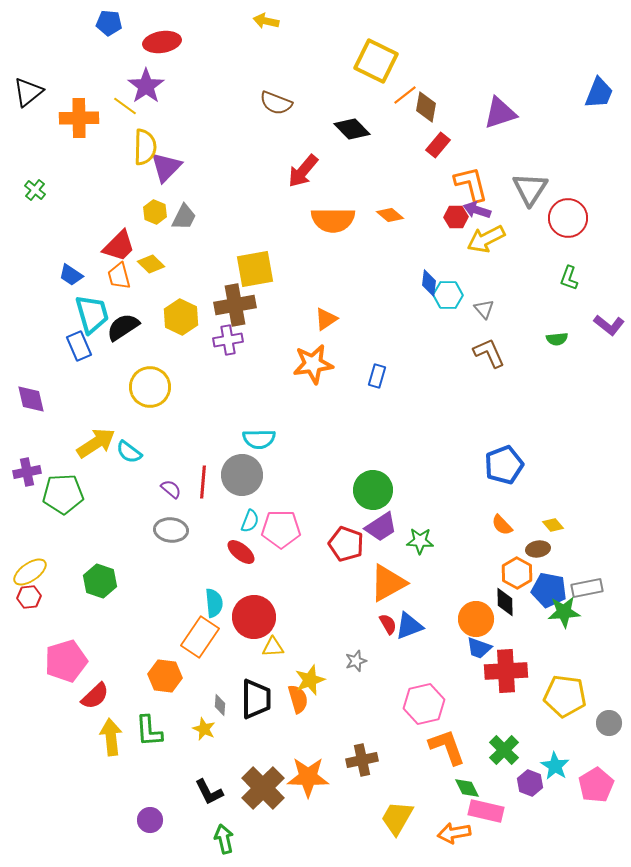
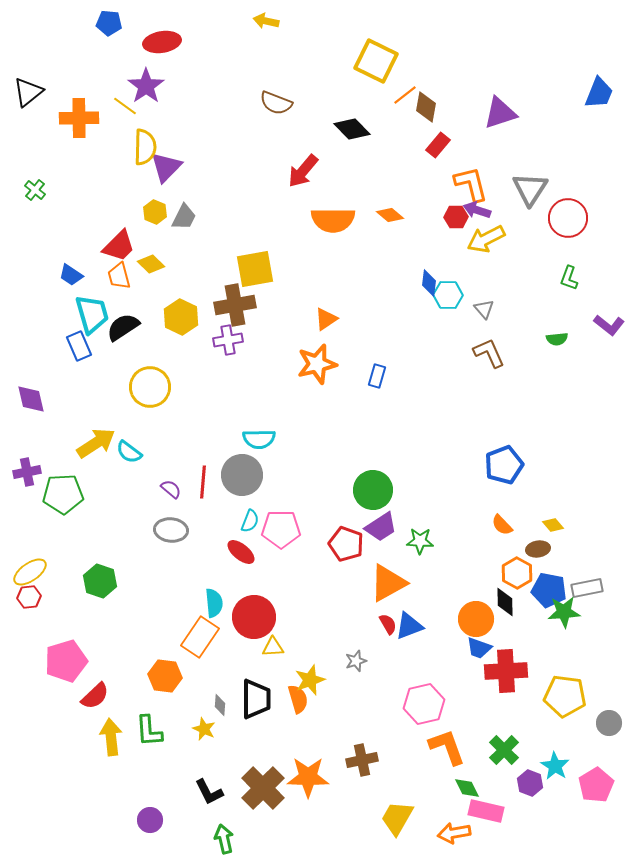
orange star at (313, 364): moved 4 px right; rotated 6 degrees counterclockwise
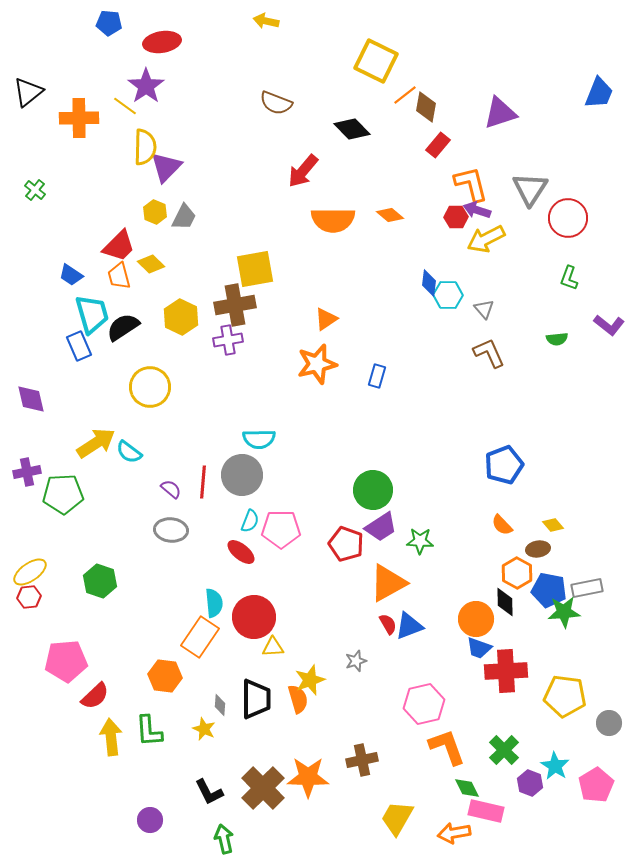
pink pentagon at (66, 661): rotated 12 degrees clockwise
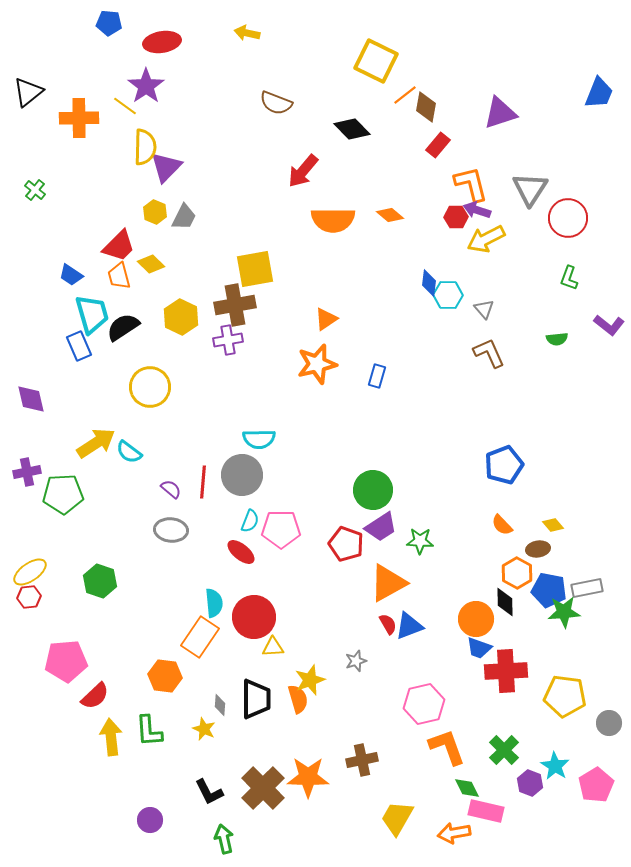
yellow arrow at (266, 21): moved 19 px left, 12 px down
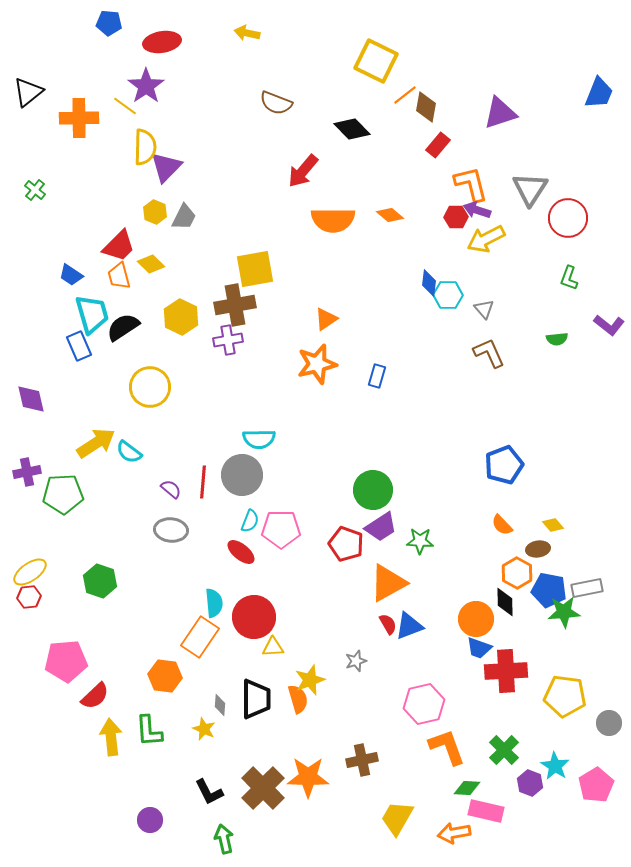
green diamond at (467, 788): rotated 60 degrees counterclockwise
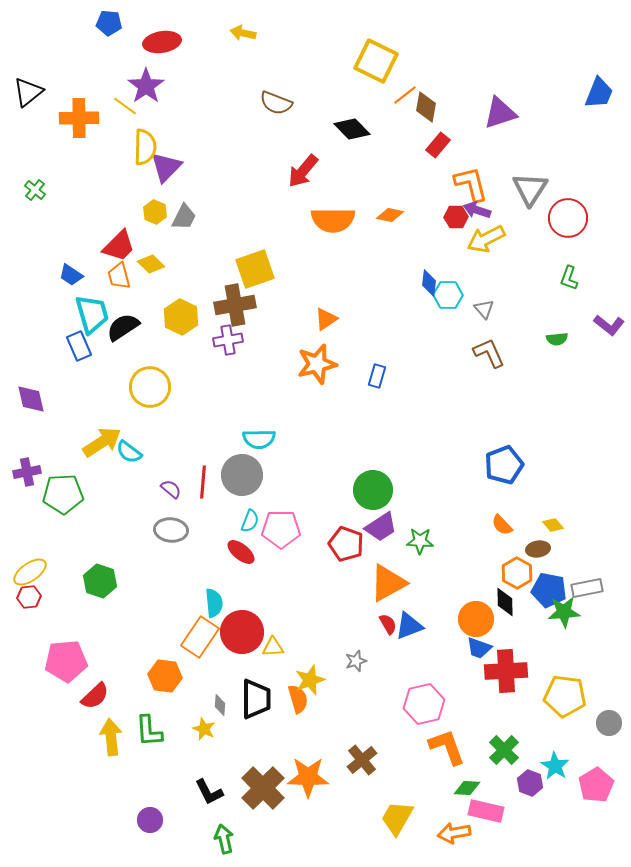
yellow arrow at (247, 33): moved 4 px left
orange diamond at (390, 215): rotated 28 degrees counterclockwise
yellow square at (255, 269): rotated 9 degrees counterclockwise
yellow arrow at (96, 443): moved 6 px right, 1 px up
red circle at (254, 617): moved 12 px left, 15 px down
brown cross at (362, 760): rotated 28 degrees counterclockwise
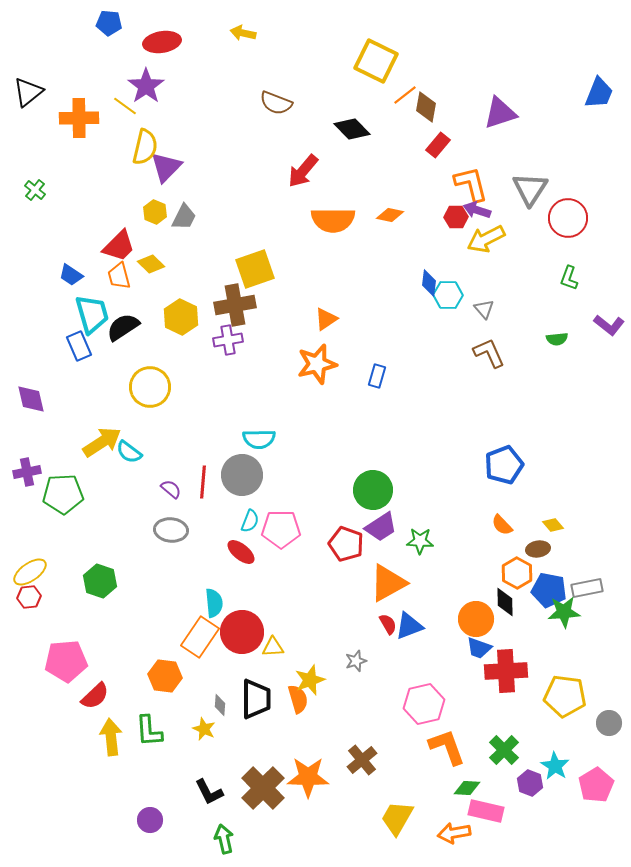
yellow semicircle at (145, 147): rotated 12 degrees clockwise
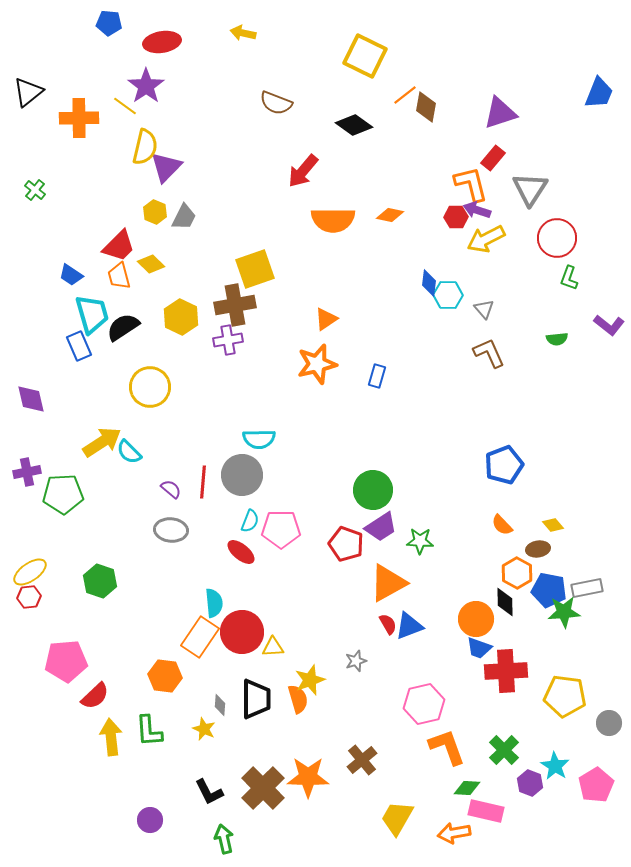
yellow square at (376, 61): moved 11 px left, 5 px up
black diamond at (352, 129): moved 2 px right, 4 px up; rotated 9 degrees counterclockwise
red rectangle at (438, 145): moved 55 px right, 13 px down
red circle at (568, 218): moved 11 px left, 20 px down
cyan semicircle at (129, 452): rotated 8 degrees clockwise
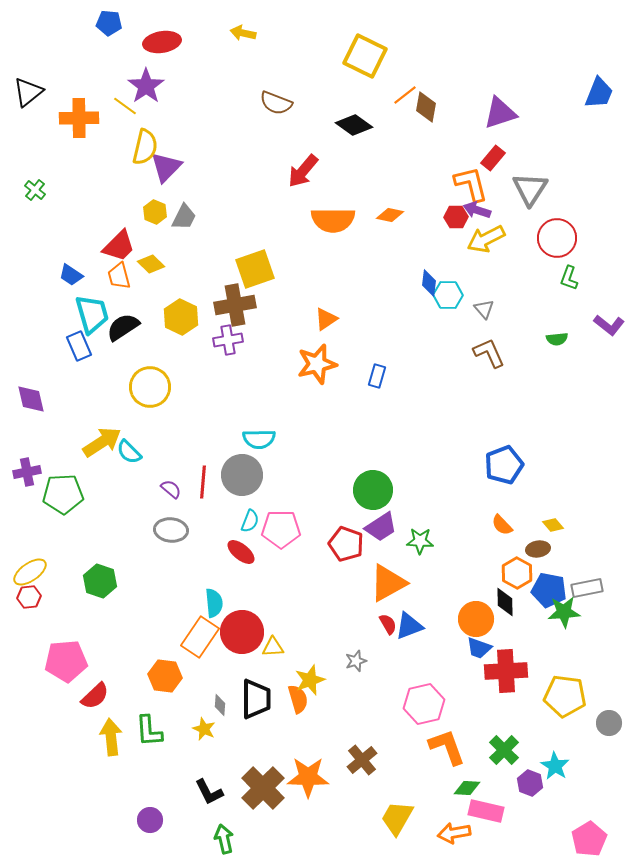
pink pentagon at (596, 785): moved 7 px left, 54 px down
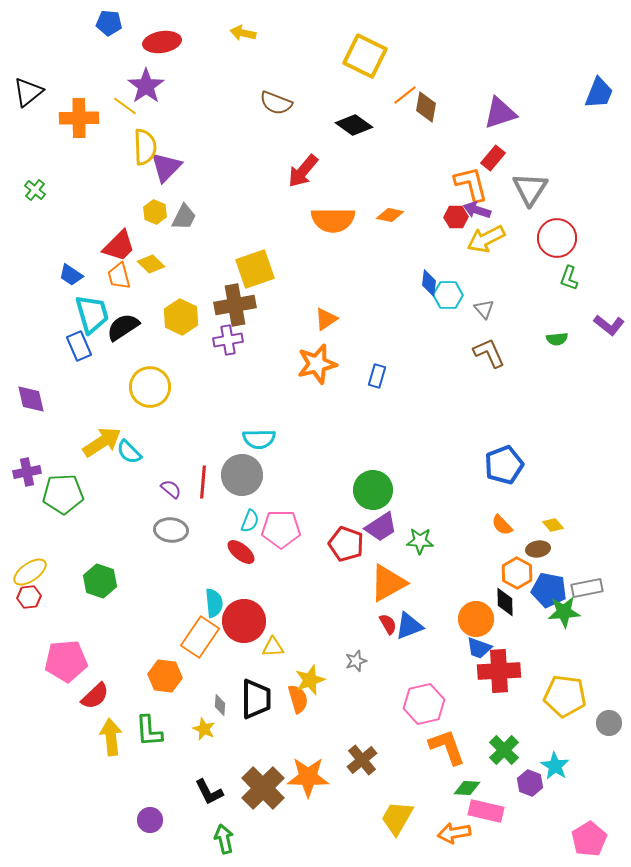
yellow semicircle at (145, 147): rotated 15 degrees counterclockwise
red circle at (242, 632): moved 2 px right, 11 px up
red cross at (506, 671): moved 7 px left
